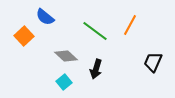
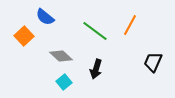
gray diamond: moved 5 px left
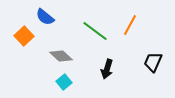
black arrow: moved 11 px right
